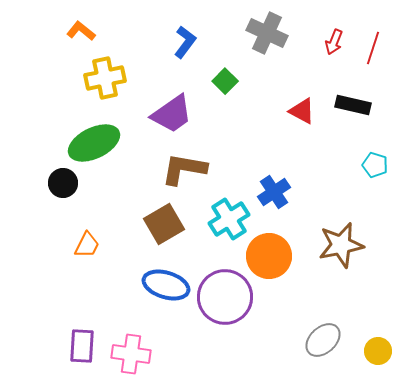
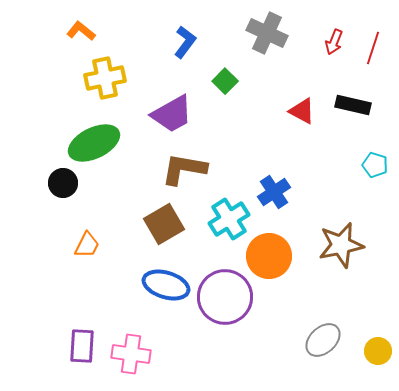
purple trapezoid: rotated 6 degrees clockwise
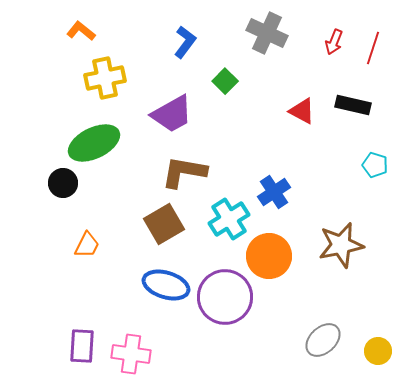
brown L-shape: moved 3 px down
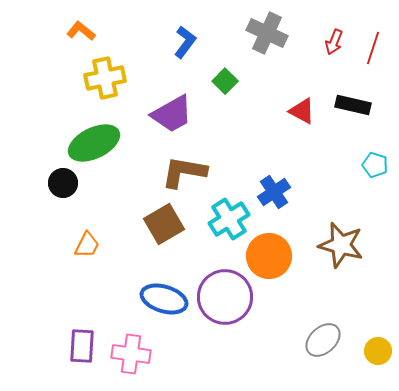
brown star: rotated 27 degrees clockwise
blue ellipse: moved 2 px left, 14 px down
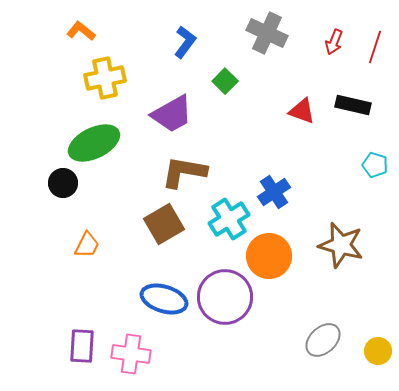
red line: moved 2 px right, 1 px up
red triangle: rotated 8 degrees counterclockwise
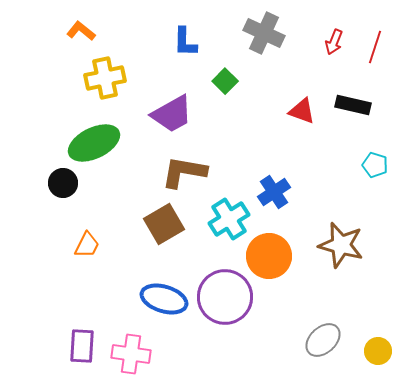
gray cross: moved 3 px left
blue L-shape: rotated 144 degrees clockwise
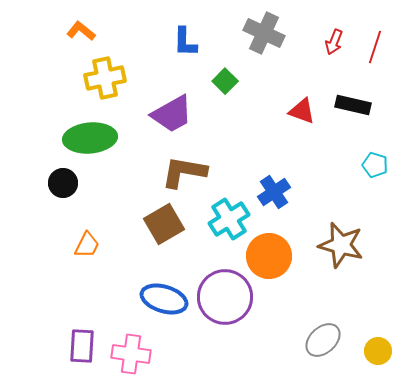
green ellipse: moved 4 px left, 5 px up; rotated 21 degrees clockwise
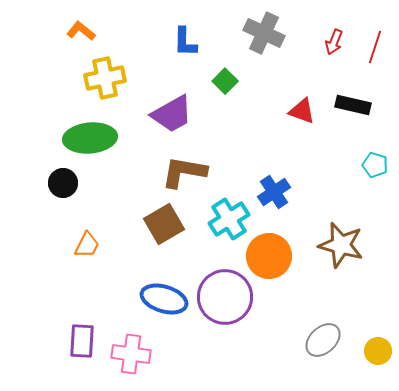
purple rectangle: moved 5 px up
